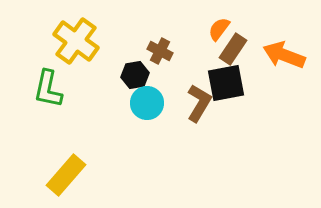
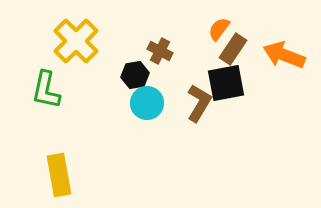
yellow cross: rotated 9 degrees clockwise
green L-shape: moved 2 px left, 1 px down
yellow rectangle: moved 7 px left; rotated 51 degrees counterclockwise
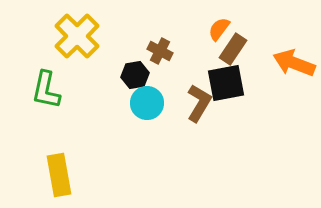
yellow cross: moved 1 px right, 5 px up
orange arrow: moved 10 px right, 8 px down
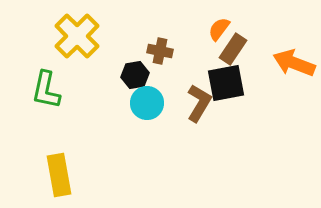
brown cross: rotated 15 degrees counterclockwise
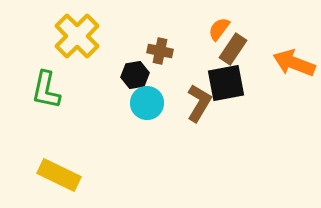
yellow rectangle: rotated 54 degrees counterclockwise
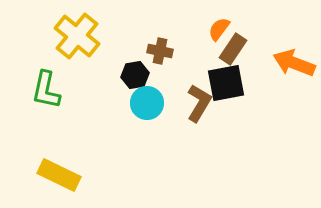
yellow cross: rotated 6 degrees counterclockwise
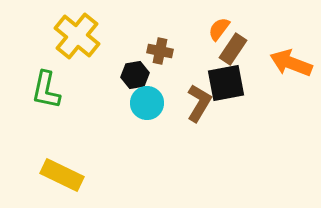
orange arrow: moved 3 px left
yellow rectangle: moved 3 px right
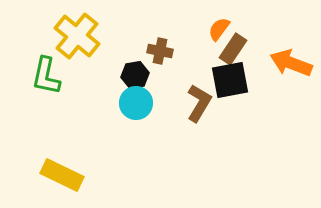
black square: moved 4 px right, 3 px up
green L-shape: moved 14 px up
cyan circle: moved 11 px left
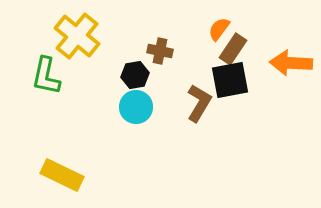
orange arrow: rotated 18 degrees counterclockwise
cyan circle: moved 4 px down
